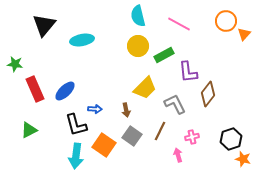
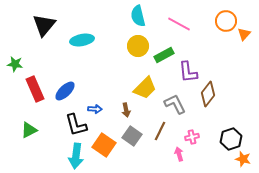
pink arrow: moved 1 px right, 1 px up
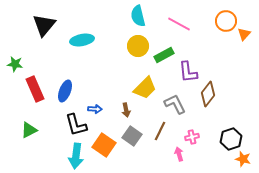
blue ellipse: rotated 25 degrees counterclockwise
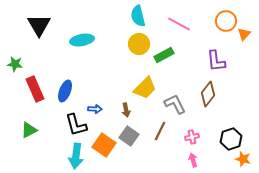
black triangle: moved 5 px left; rotated 10 degrees counterclockwise
yellow circle: moved 1 px right, 2 px up
purple L-shape: moved 28 px right, 11 px up
gray square: moved 3 px left
pink arrow: moved 14 px right, 6 px down
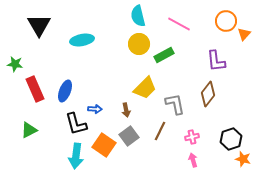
gray L-shape: rotated 15 degrees clockwise
black L-shape: moved 1 px up
gray square: rotated 18 degrees clockwise
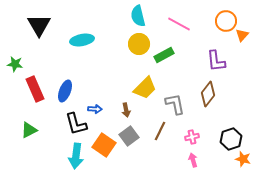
orange triangle: moved 2 px left, 1 px down
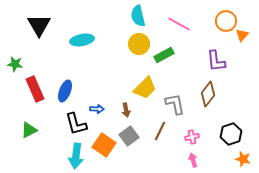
blue arrow: moved 2 px right
black hexagon: moved 5 px up
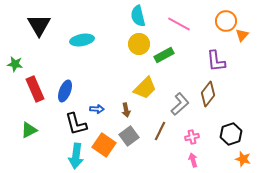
gray L-shape: moved 5 px right; rotated 60 degrees clockwise
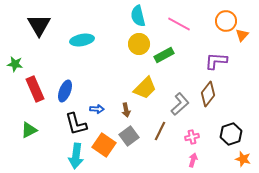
purple L-shape: rotated 100 degrees clockwise
pink arrow: rotated 32 degrees clockwise
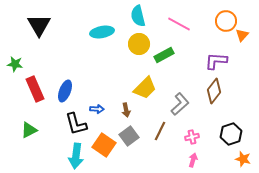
cyan ellipse: moved 20 px right, 8 px up
brown diamond: moved 6 px right, 3 px up
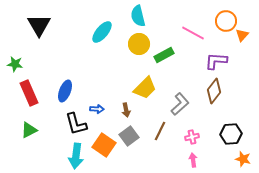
pink line: moved 14 px right, 9 px down
cyan ellipse: rotated 40 degrees counterclockwise
red rectangle: moved 6 px left, 4 px down
black hexagon: rotated 15 degrees clockwise
pink arrow: rotated 24 degrees counterclockwise
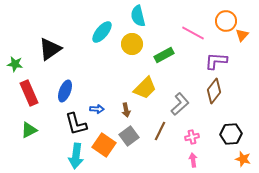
black triangle: moved 11 px right, 24 px down; rotated 25 degrees clockwise
yellow circle: moved 7 px left
